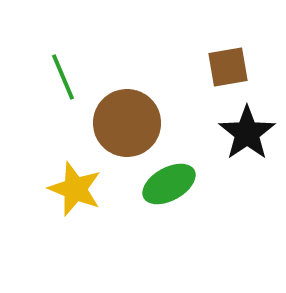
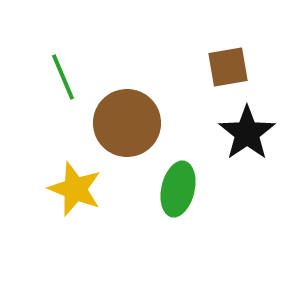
green ellipse: moved 9 px right, 5 px down; rotated 48 degrees counterclockwise
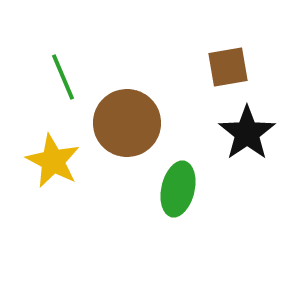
yellow star: moved 22 px left, 28 px up; rotated 6 degrees clockwise
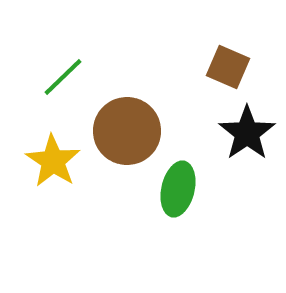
brown square: rotated 33 degrees clockwise
green line: rotated 69 degrees clockwise
brown circle: moved 8 px down
yellow star: rotated 6 degrees clockwise
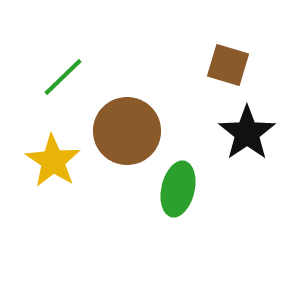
brown square: moved 2 px up; rotated 6 degrees counterclockwise
